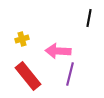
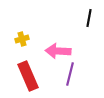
red rectangle: rotated 16 degrees clockwise
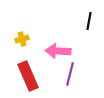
black line: moved 3 px down
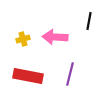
yellow cross: moved 1 px right
pink arrow: moved 3 px left, 14 px up
red rectangle: rotated 56 degrees counterclockwise
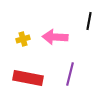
red rectangle: moved 2 px down
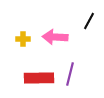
black line: rotated 18 degrees clockwise
yellow cross: rotated 16 degrees clockwise
red rectangle: moved 11 px right; rotated 12 degrees counterclockwise
